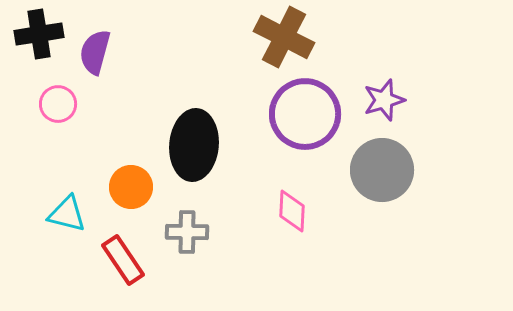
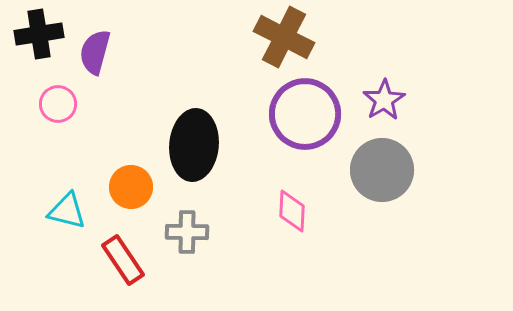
purple star: rotated 15 degrees counterclockwise
cyan triangle: moved 3 px up
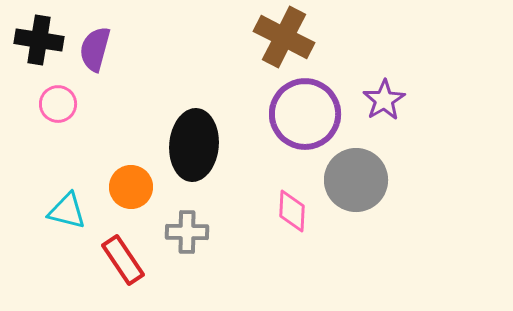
black cross: moved 6 px down; rotated 18 degrees clockwise
purple semicircle: moved 3 px up
gray circle: moved 26 px left, 10 px down
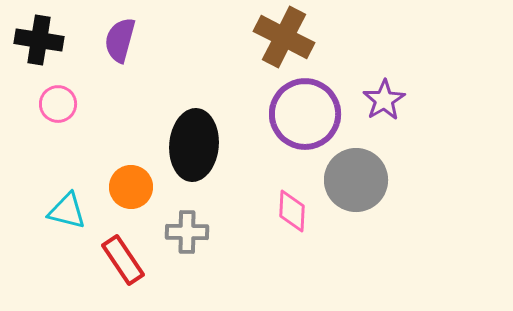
purple semicircle: moved 25 px right, 9 px up
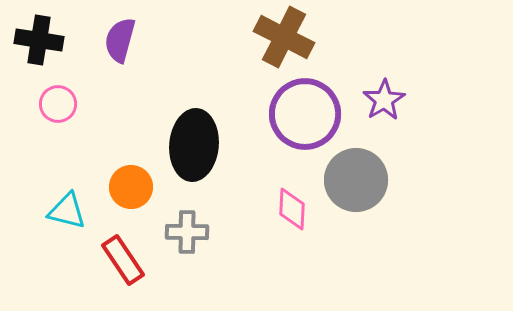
pink diamond: moved 2 px up
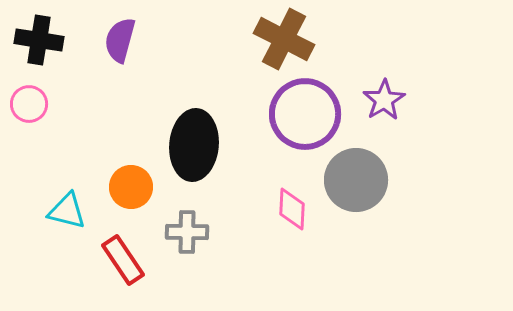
brown cross: moved 2 px down
pink circle: moved 29 px left
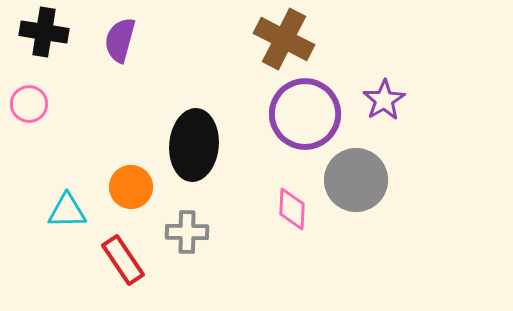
black cross: moved 5 px right, 8 px up
cyan triangle: rotated 15 degrees counterclockwise
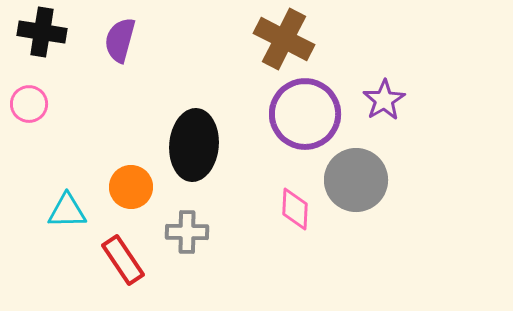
black cross: moved 2 px left
pink diamond: moved 3 px right
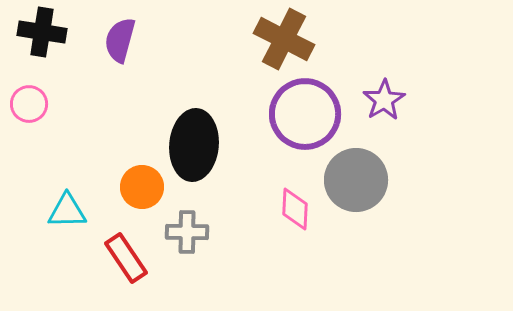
orange circle: moved 11 px right
red rectangle: moved 3 px right, 2 px up
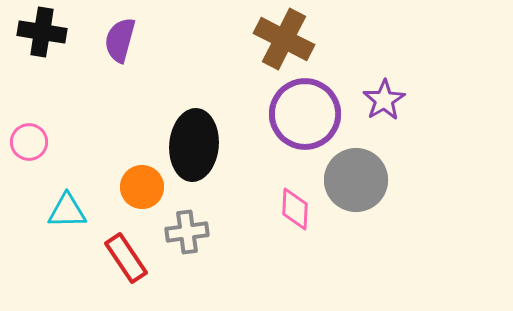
pink circle: moved 38 px down
gray cross: rotated 9 degrees counterclockwise
